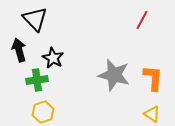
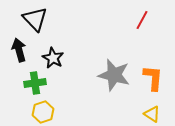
green cross: moved 2 px left, 3 px down
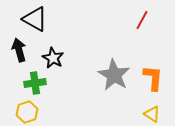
black triangle: rotated 16 degrees counterclockwise
gray star: rotated 16 degrees clockwise
yellow hexagon: moved 16 px left
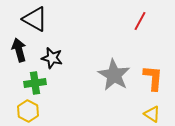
red line: moved 2 px left, 1 px down
black star: moved 1 px left; rotated 15 degrees counterclockwise
yellow hexagon: moved 1 px right, 1 px up; rotated 15 degrees counterclockwise
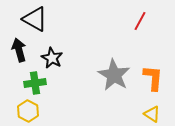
black star: rotated 15 degrees clockwise
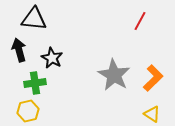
black triangle: moved 1 px left; rotated 24 degrees counterclockwise
orange L-shape: rotated 40 degrees clockwise
yellow hexagon: rotated 20 degrees clockwise
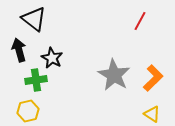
black triangle: rotated 32 degrees clockwise
green cross: moved 1 px right, 3 px up
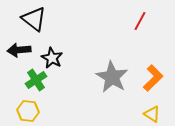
black arrow: rotated 80 degrees counterclockwise
gray star: moved 2 px left, 2 px down
green cross: rotated 25 degrees counterclockwise
yellow hexagon: rotated 20 degrees clockwise
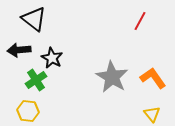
orange L-shape: rotated 80 degrees counterclockwise
yellow triangle: rotated 18 degrees clockwise
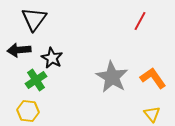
black triangle: rotated 28 degrees clockwise
